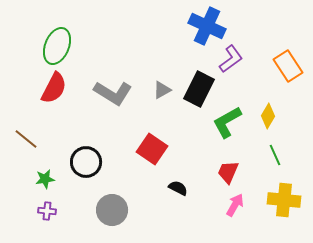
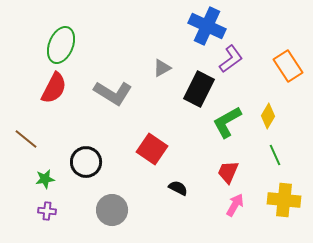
green ellipse: moved 4 px right, 1 px up
gray triangle: moved 22 px up
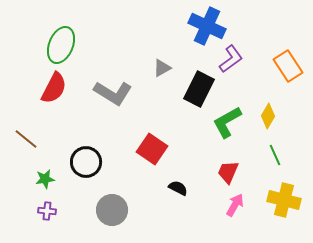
yellow cross: rotated 8 degrees clockwise
